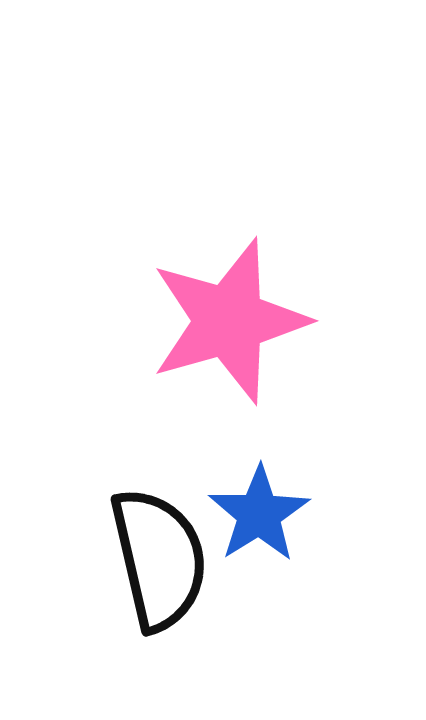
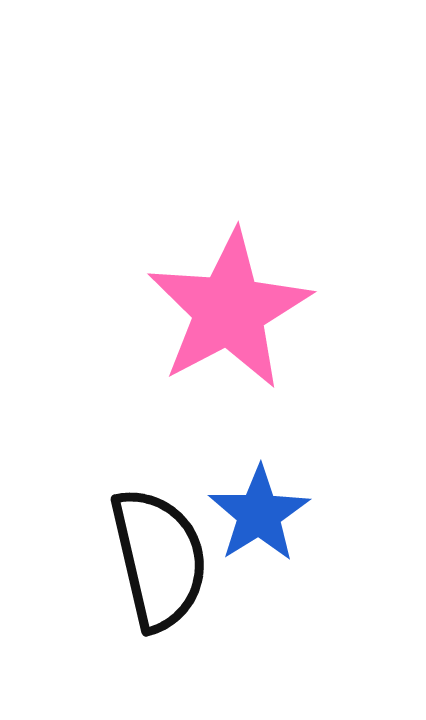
pink star: moved 11 px up; rotated 12 degrees counterclockwise
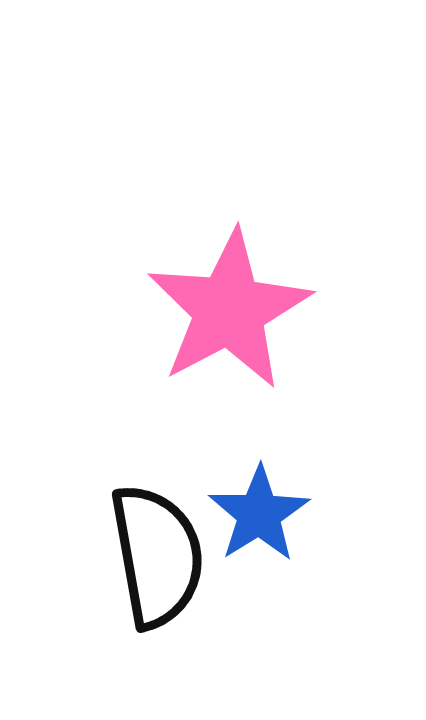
black semicircle: moved 2 px left, 3 px up; rotated 3 degrees clockwise
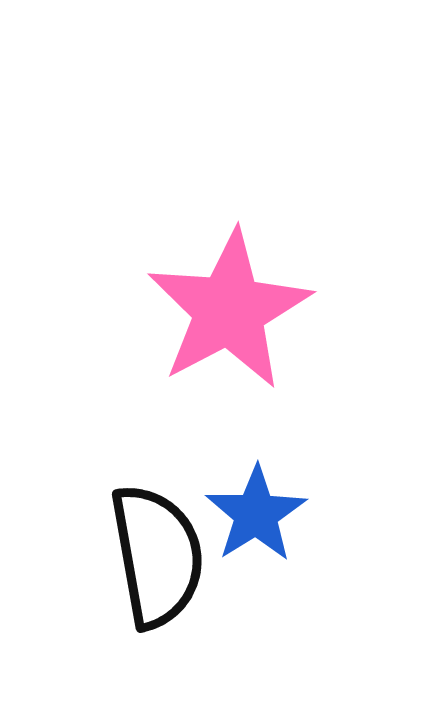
blue star: moved 3 px left
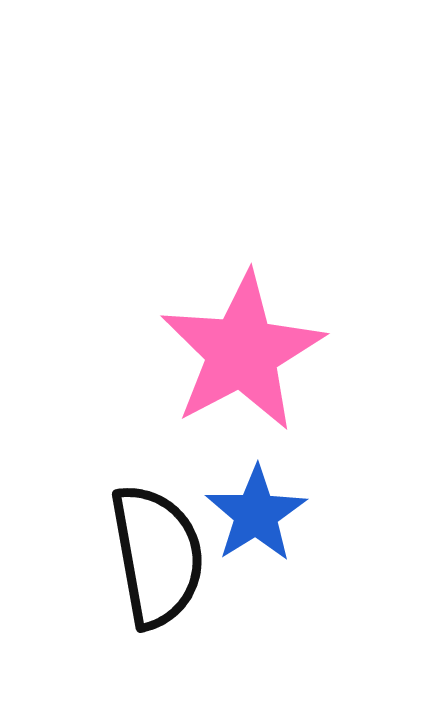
pink star: moved 13 px right, 42 px down
